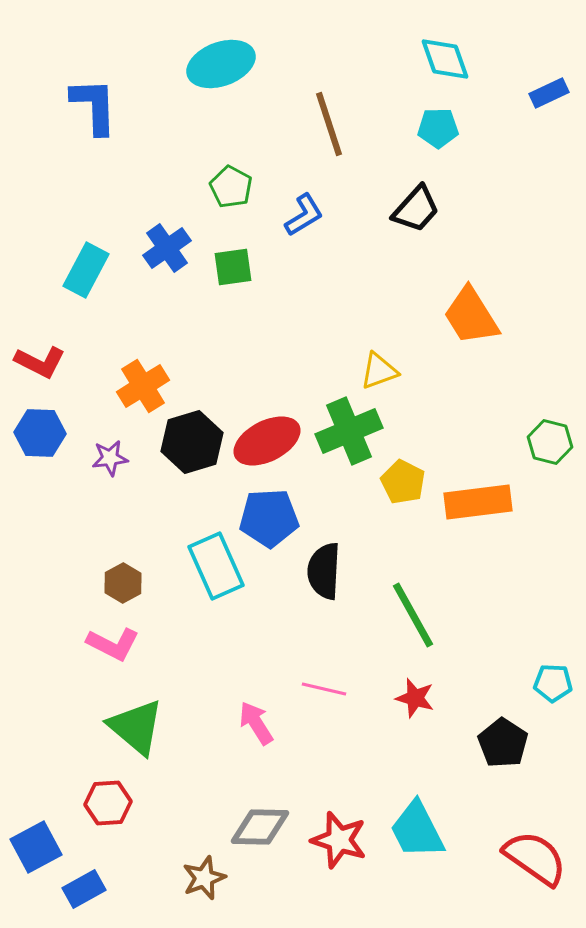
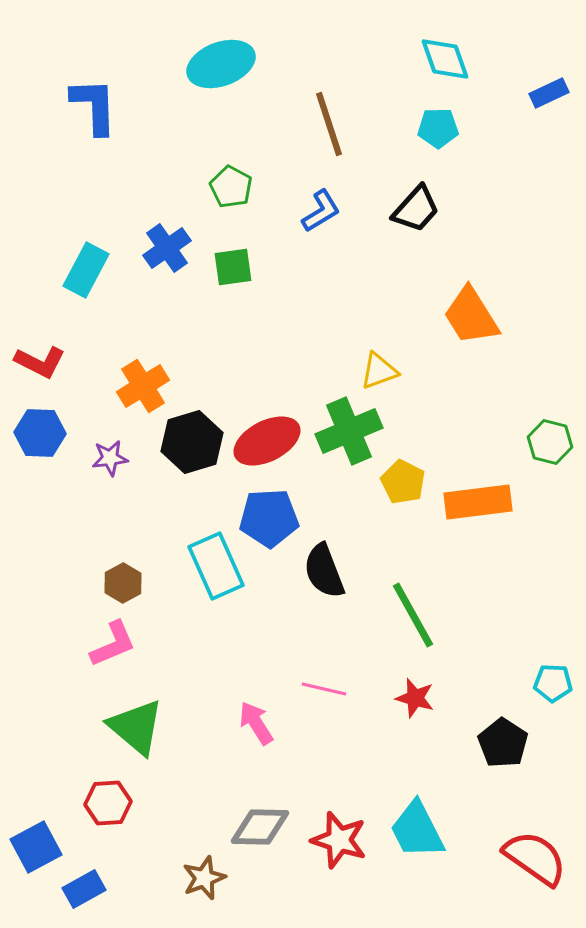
blue L-shape at (304, 215): moved 17 px right, 4 px up
black semicircle at (324, 571): rotated 24 degrees counterclockwise
pink L-shape at (113, 644): rotated 50 degrees counterclockwise
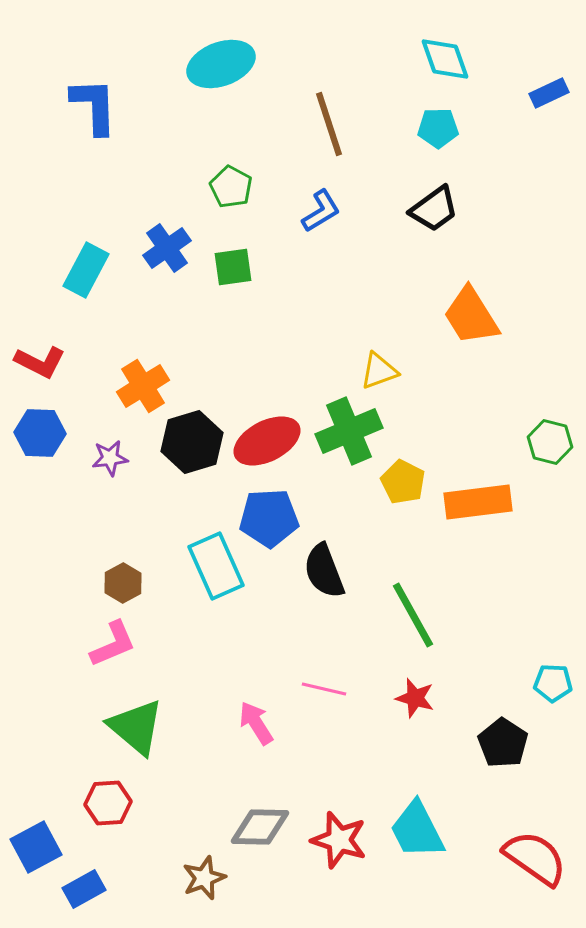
black trapezoid at (416, 209): moved 18 px right; rotated 12 degrees clockwise
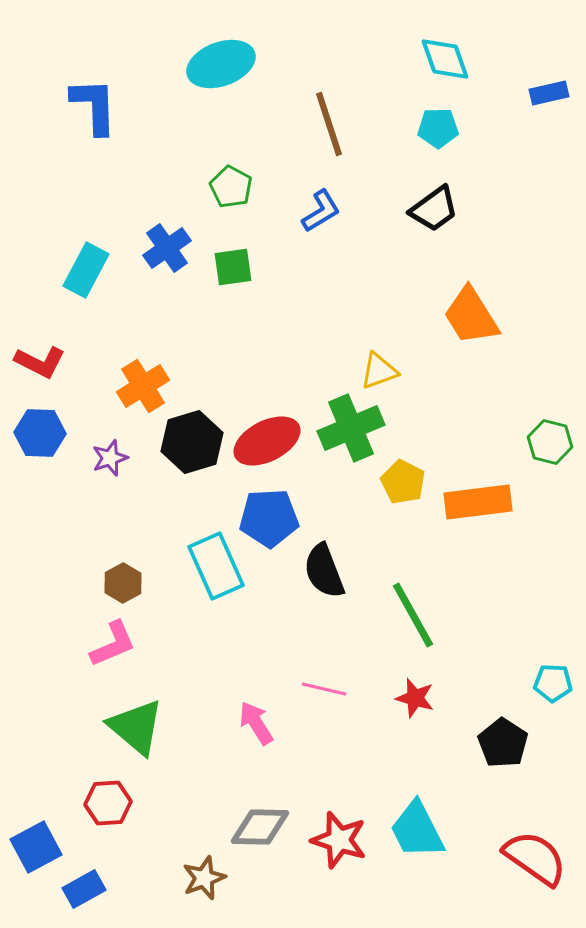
blue rectangle at (549, 93): rotated 12 degrees clockwise
green cross at (349, 431): moved 2 px right, 3 px up
purple star at (110, 458): rotated 12 degrees counterclockwise
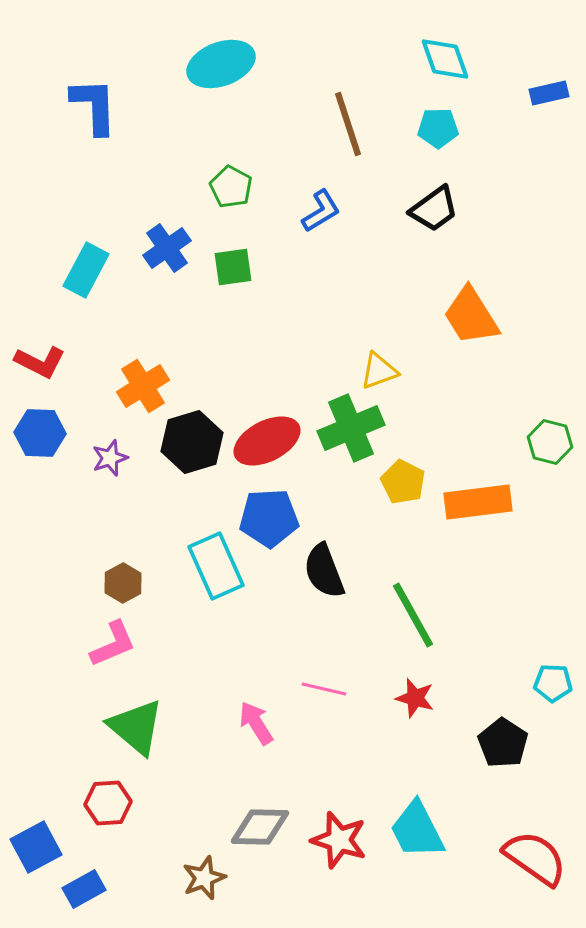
brown line at (329, 124): moved 19 px right
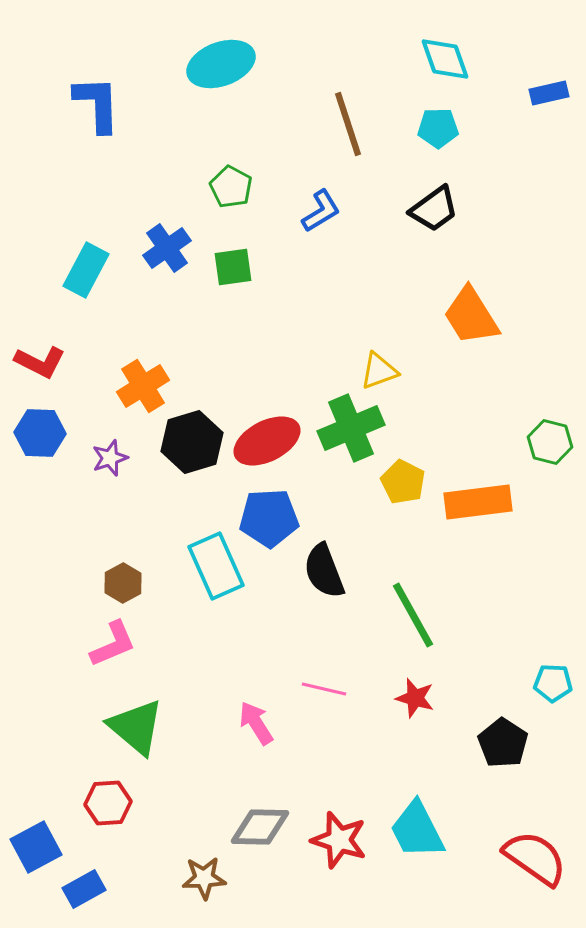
blue L-shape at (94, 106): moved 3 px right, 2 px up
brown star at (204, 878): rotated 18 degrees clockwise
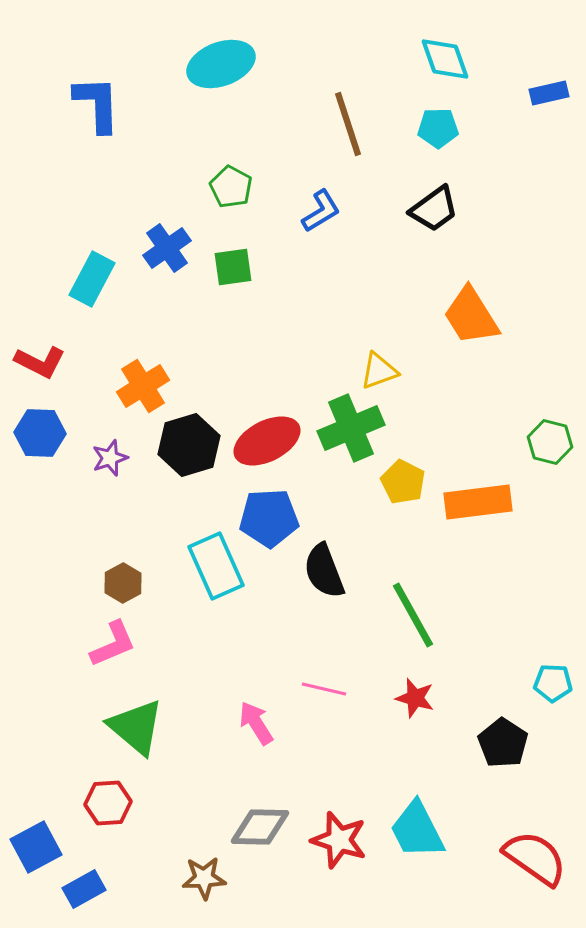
cyan rectangle at (86, 270): moved 6 px right, 9 px down
black hexagon at (192, 442): moved 3 px left, 3 px down
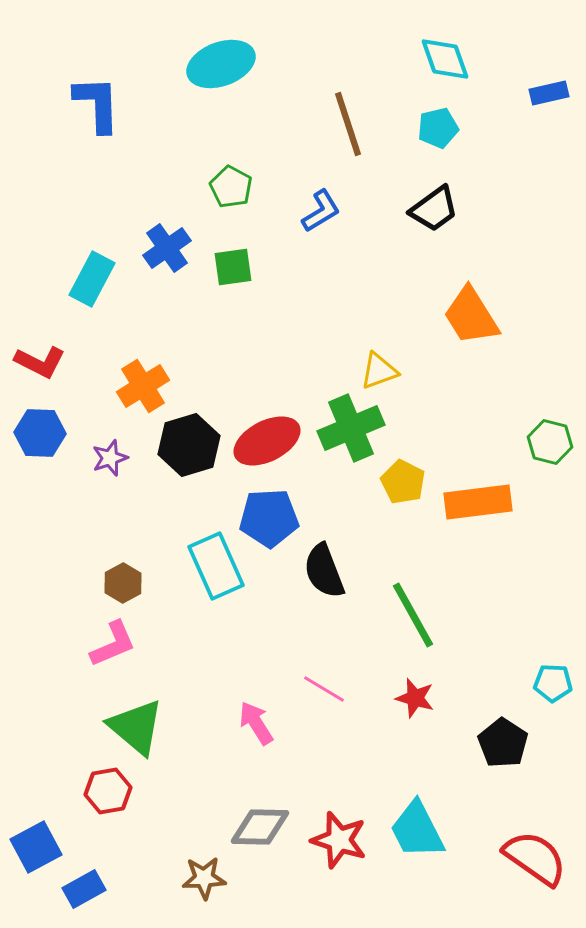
cyan pentagon at (438, 128): rotated 12 degrees counterclockwise
pink line at (324, 689): rotated 18 degrees clockwise
red hexagon at (108, 803): moved 12 px up; rotated 6 degrees counterclockwise
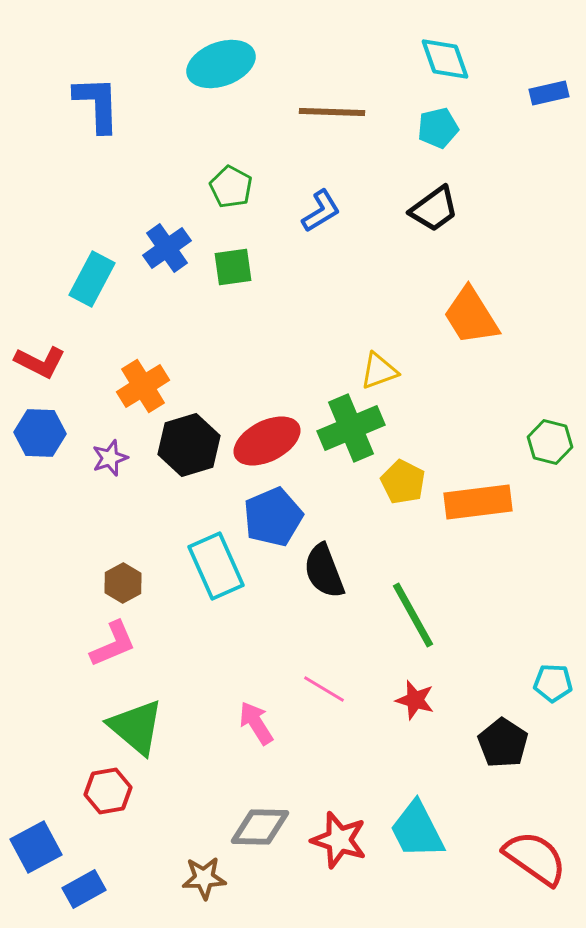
brown line at (348, 124): moved 16 px left, 12 px up; rotated 70 degrees counterclockwise
blue pentagon at (269, 518): moved 4 px right, 1 px up; rotated 20 degrees counterclockwise
red star at (415, 698): moved 2 px down
